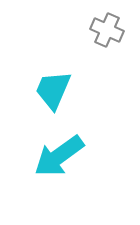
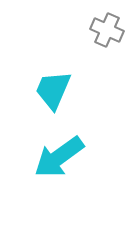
cyan arrow: moved 1 px down
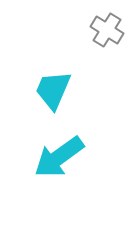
gray cross: rotated 8 degrees clockwise
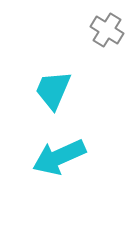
cyan arrow: rotated 12 degrees clockwise
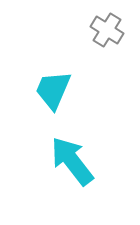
cyan arrow: moved 13 px right, 4 px down; rotated 76 degrees clockwise
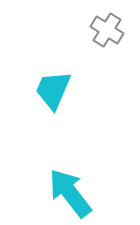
cyan arrow: moved 2 px left, 32 px down
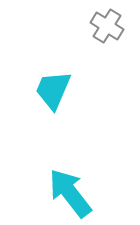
gray cross: moved 4 px up
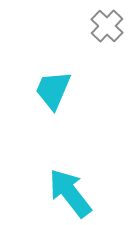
gray cross: rotated 12 degrees clockwise
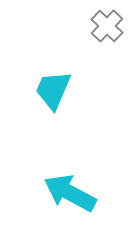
cyan arrow: rotated 24 degrees counterclockwise
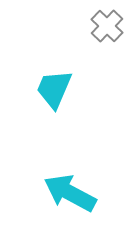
cyan trapezoid: moved 1 px right, 1 px up
